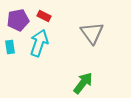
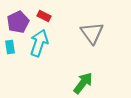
purple pentagon: moved 2 px down; rotated 15 degrees counterclockwise
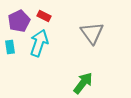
purple pentagon: moved 1 px right, 1 px up
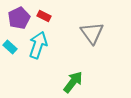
purple pentagon: moved 3 px up
cyan arrow: moved 1 px left, 2 px down
cyan rectangle: rotated 40 degrees counterclockwise
green arrow: moved 10 px left, 1 px up
